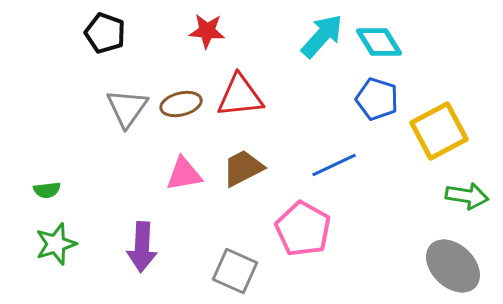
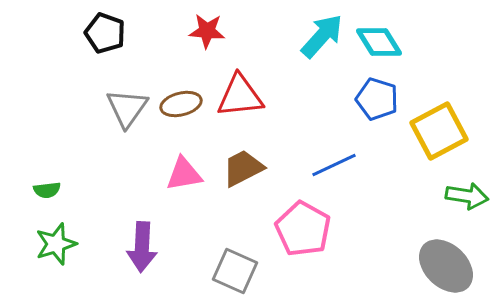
gray ellipse: moved 7 px left
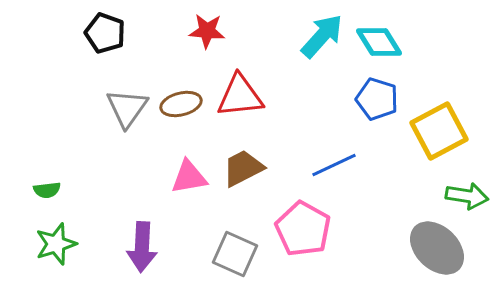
pink triangle: moved 5 px right, 3 px down
gray ellipse: moved 9 px left, 18 px up
gray square: moved 17 px up
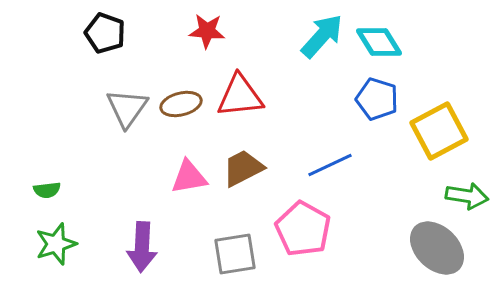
blue line: moved 4 px left
gray square: rotated 33 degrees counterclockwise
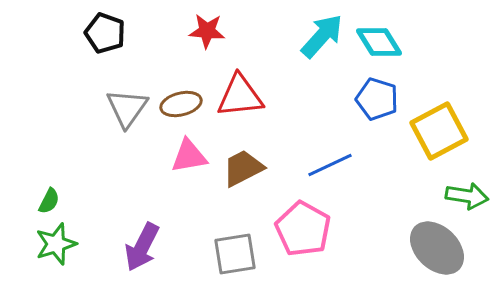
pink triangle: moved 21 px up
green semicircle: moved 2 px right, 11 px down; rotated 56 degrees counterclockwise
purple arrow: rotated 24 degrees clockwise
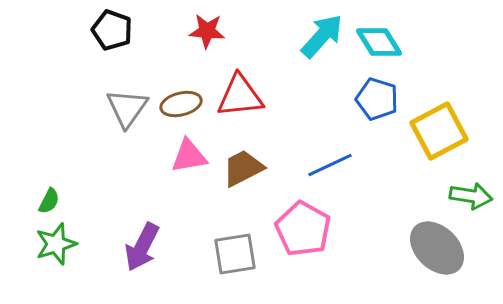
black pentagon: moved 7 px right, 3 px up
green arrow: moved 4 px right
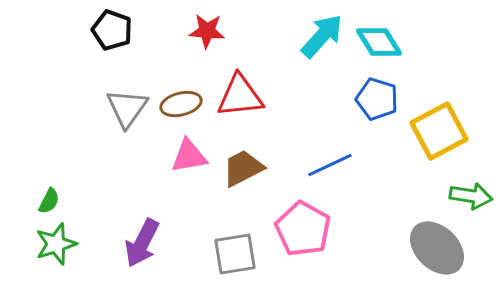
purple arrow: moved 4 px up
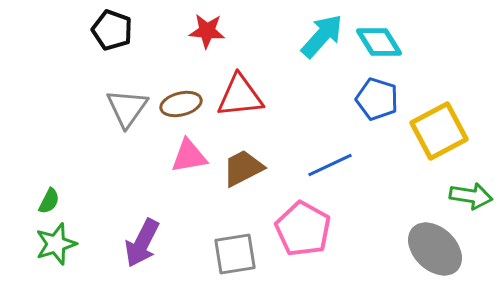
gray ellipse: moved 2 px left, 1 px down
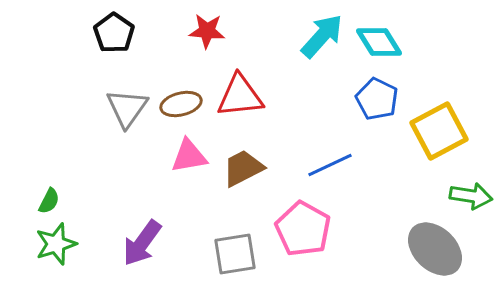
black pentagon: moved 2 px right, 3 px down; rotated 15 degrees clockwise
blue pentagon: rotated 9 degrees clockwise
purple arrow: rotated 9 degrees clockwise
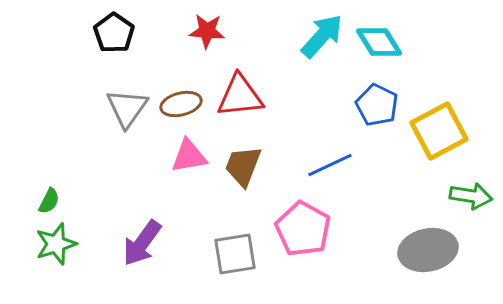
blue pentagon: moved 6 px down
brown trapezoid: moved 2 px up; rotated 42 degrees counterclockwise
gray ellipse: moved 7 px left, 1 px down; rotated 56 degrees counterclockwise
